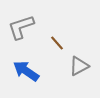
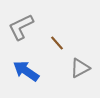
gray L-shape: rotated 8 degrees counterclockwise
gray triangle: moved 1 px right, 2 px down
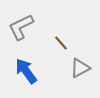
brown line: moved 4 px right
blue arrow: rotated 20 degrees clockwise
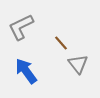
gray triangle: moved 2 px left, 4 px up; rotated 40 degrees counterclockwise
